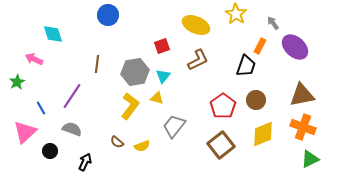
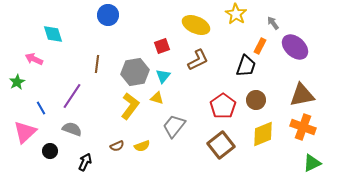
brown semicircle: moved 4 px down; rotated 64 degrees counterclockwise
green triangle: moved 2 px right, 4 px down
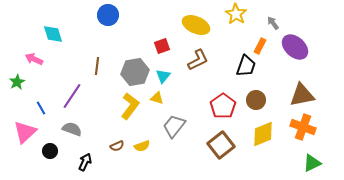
brown line: moved 2 px down
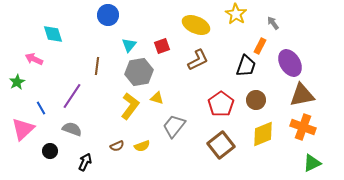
purple ellipse: moved 5 px left, 16 px down; rotated 16 degrees clockwise
gray hexagon: moved 4 px right
cyan triangle: moved 34 px left, 31 px up
red pentagon: moved 2 px left, 2 px up
pink triangle: moved 2 px left, 3 px up
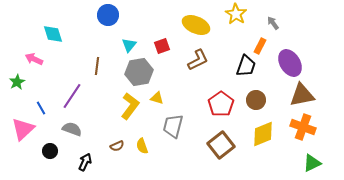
gray trapezoid: moved 1 px left; rotated 25 degrees counterclockwise
yellow semicircle: rotated 91 degrees clockwise
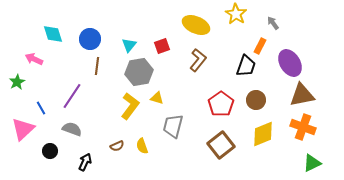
blue circle: moved 18 px left, 24 px down
brown L-shape: rotated 25 degrees counterclockwise
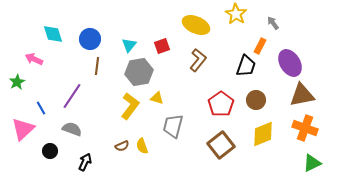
orange cross: moved 2 px right, 1 px down
brown semicircle: moved 5 px right
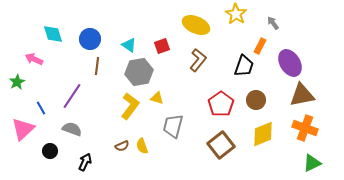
cyan triangle: rotated 35 degrees counterclockwise
black trapezoid: moved 2 px left
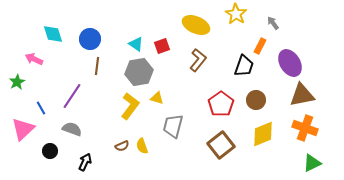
cyan triangle: moved 7 px right, 1 px up
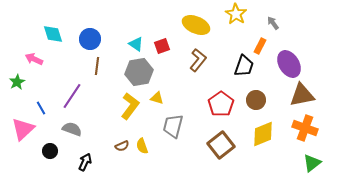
purple ellipse: moved 1 px left, 1 px down
green triangle: rotated 12 degrees counterclockwise
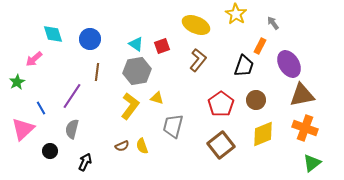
pink arrow: rotated 66 degrees counterclockwise
brown line: moved 6 px down
gray hexagon: moved 2 px left, 1 px up
gray semicircle: rotated 96 degrees counterclockwise
